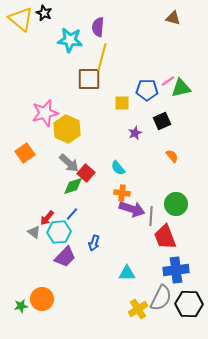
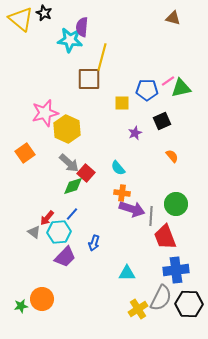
purple semicircle: moved 16 px left
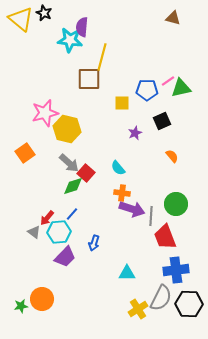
yellow hexagon: rotated 12 degrees counterclockwise
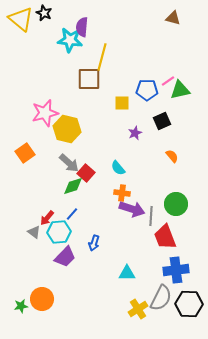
green triangle: moved 1 px left, 2 px down
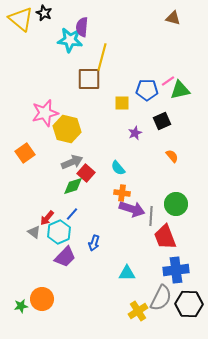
gray arrow: moved 3 px right, 1 px up; rotated 65 degrees counterclockwise
cyan hexagon: rotated 20 degrees counterclockwise
yellow cross: moved 2 px down
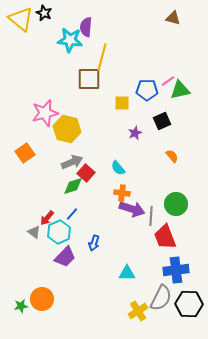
purple semicircle: moved 4 px right
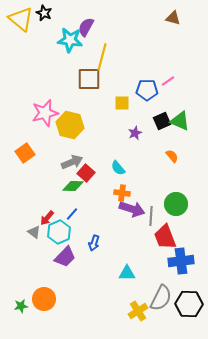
purple semicircle: rotated 24 degrees clockwise
green triangle: moved 31 px down; rotated 35 degrees clockwise
yellow hexagon: moved 3 px right, 4 px up
green diamond: rotated 20 degrees clockwise
blue cross: moved 5 px right, 9 px up
orange circle: moved 2 px right
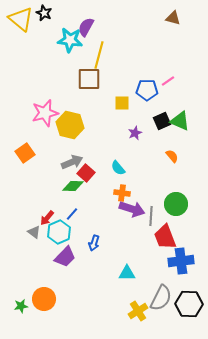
yellow line: moved 3 px left, 2 px up
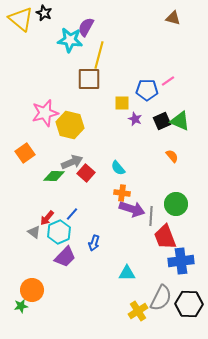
purple star: moved 14 px up; rotated 24 degrees counterclockwise
green diamond: moved 19 px left, 10 px up
orange circle: moved 12 px left, 9 px up
